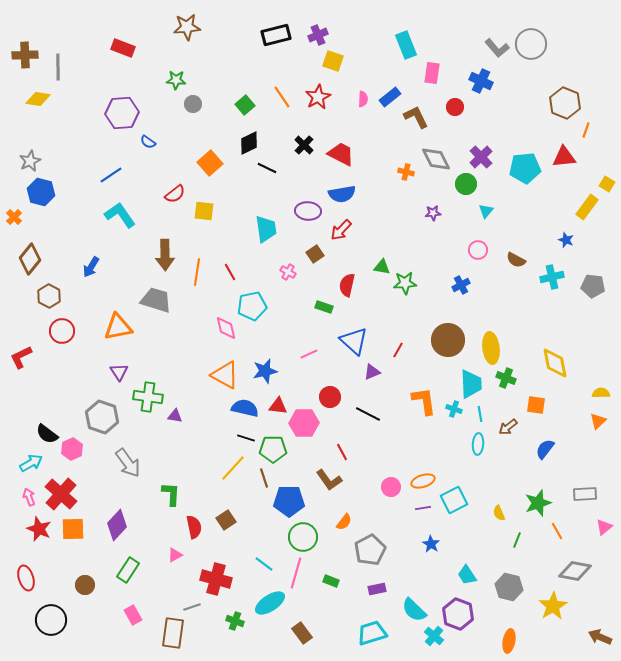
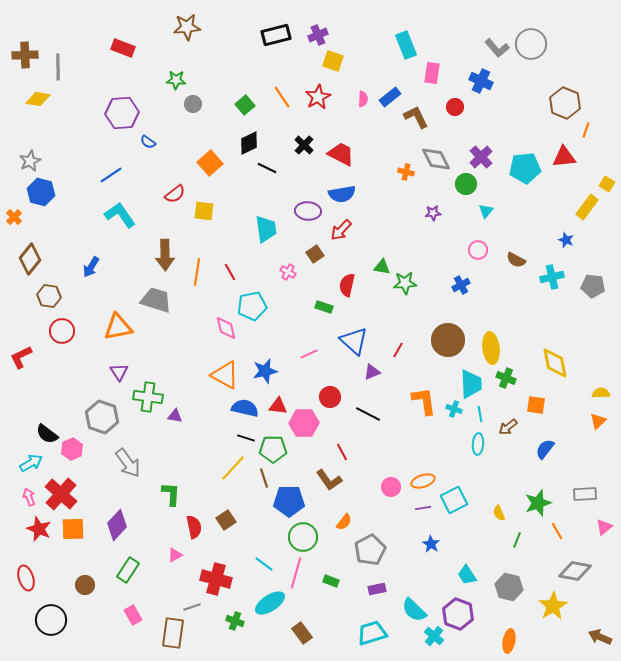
brown hexagon at (49, 296): rotated 20 degrees counterclockwise
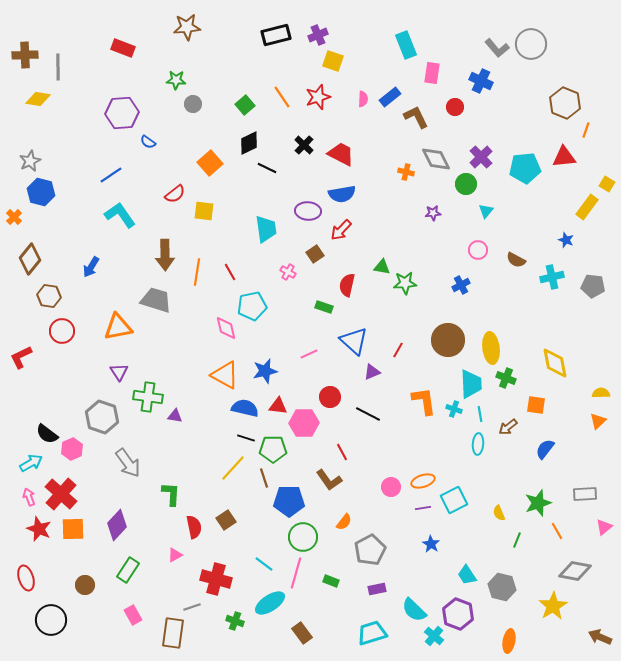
red star at (318, 97): rotated 10 degrees clockwise
gray hexagon at (509, 587): moved 7 px left
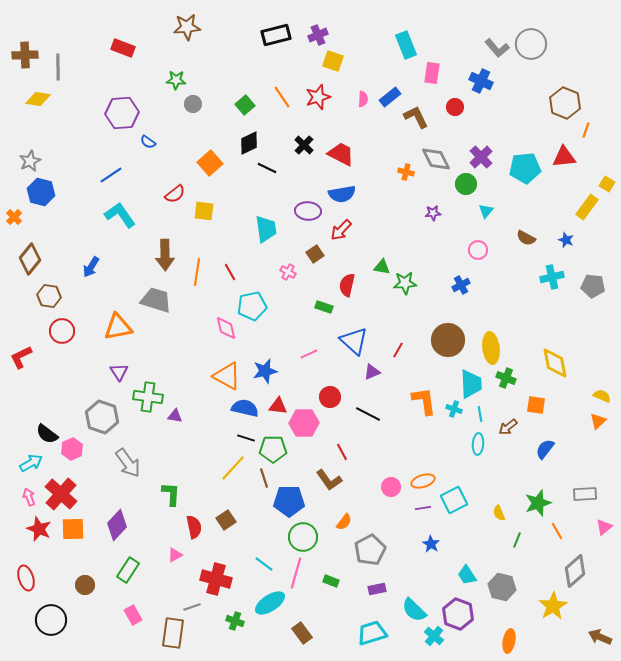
brown semicircle at (516, 260): moved 10 px right, 22 px up
orange triangle at (225, 375): moved 2 px right, 1 px down
yellow semicircle at (601, 393): moved 1 px right, 3 px down; rotated 24 degrees clockwise
gray diamond at (575, 571): rotated 52 degrees counterclockwise
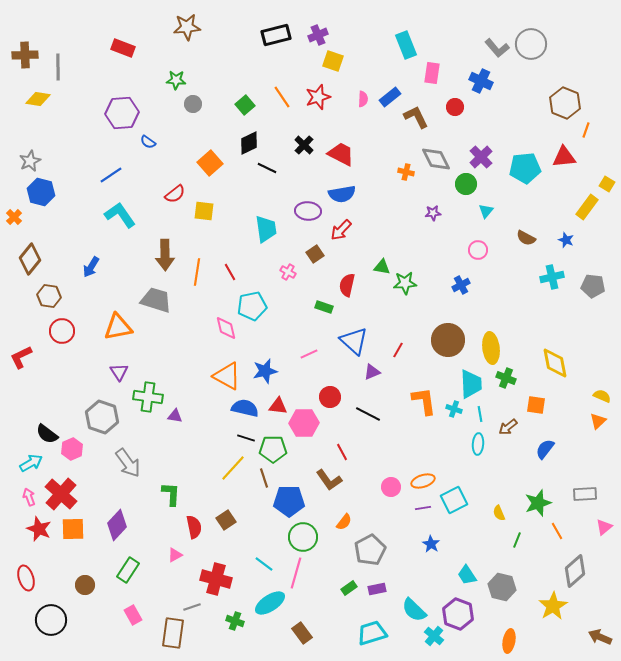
green rectangle at (331, 581): moved 18 px right, 7 px down; rotated 56 degrees counterclockwise
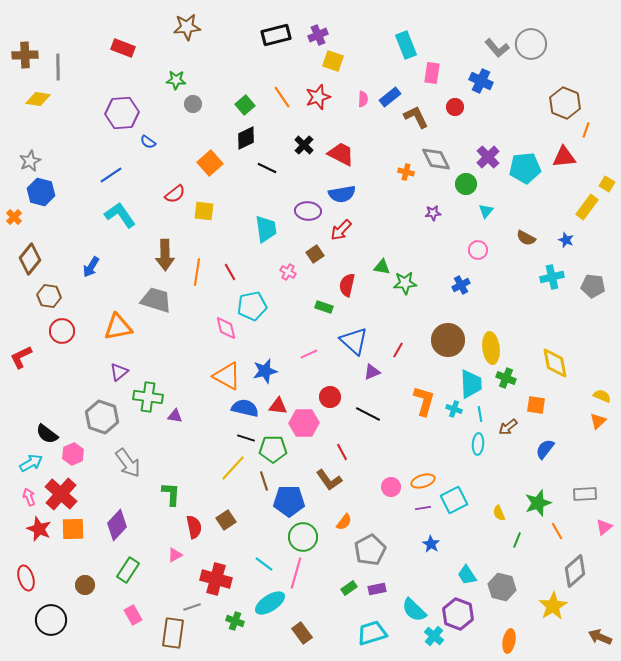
black diamond at (249, 143): moved 3 px left, 5 px up
purple cross at (481, 157): moved 7 px right
purple triangle at (119, 372): rotated 24 degrees clockwise
orange L-shape at (424, 401): rotated 24 degrees clockwise
pink hexagon at (72, 449): moved 1 px right, 5 px down
brown line at (264, 478): moved 3 px down
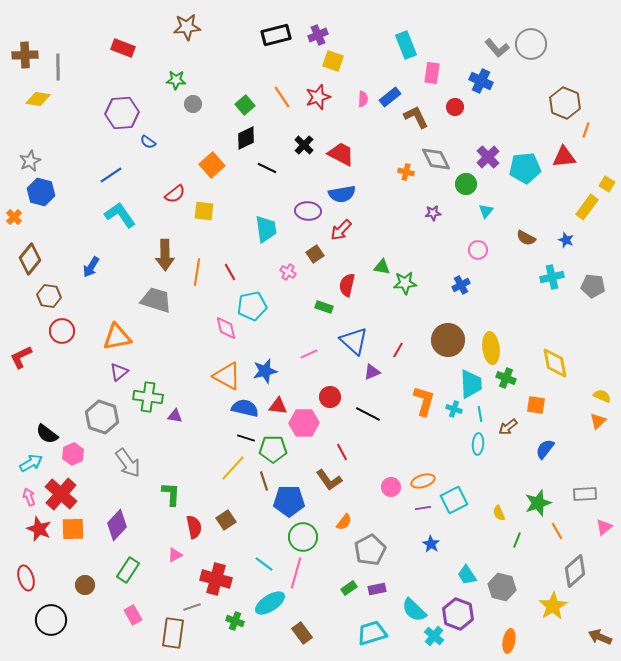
orange square at (210, 163): moved 2 px right, 2 px down
orange triangle at (118, 327): moved 1 px left, 10 px down
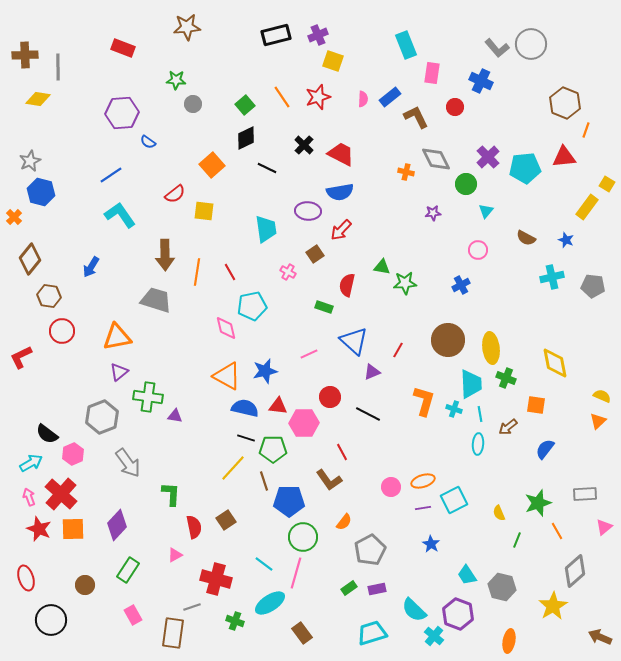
blue semicircle at (342, 194): moved 2 px left, 2 px up
gray hexagon at (102, 417): rotated 20 degrees clockwise
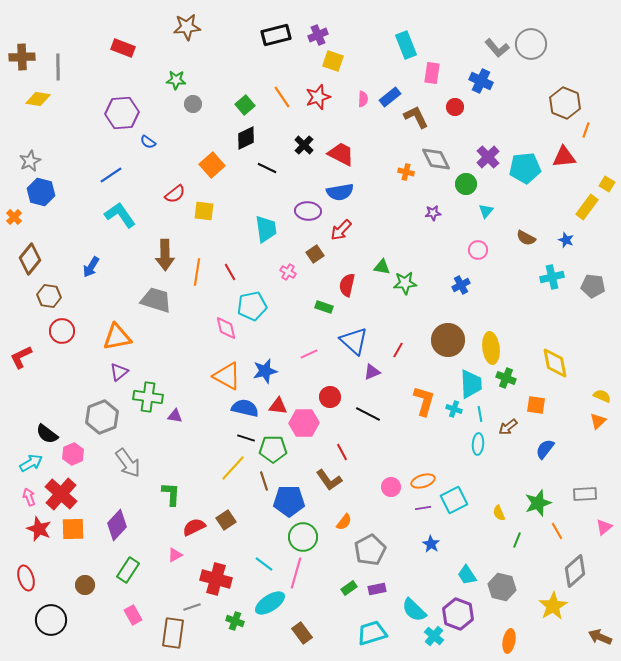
brown cross at (25, 55): moved 3 px left, 2 px down
red semicircle at (194, 527): rotated 105 degrees counterclockwise
